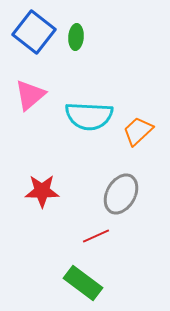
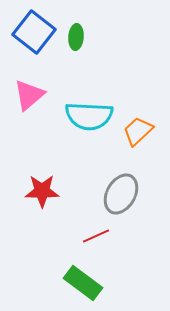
pink triangle: moved 1 px left
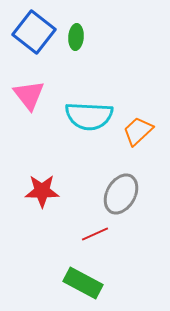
pink triangle: rotated 28 degrees counterclockwise
red line: moved 1 px left, 2 px up
green rectangle: rotated 9 degrees counterclockwise
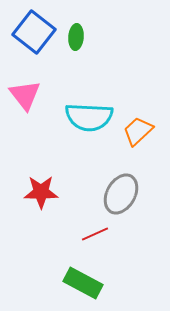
pink triangle: moved 4 px left
cyan semicircle: moved 1 px down
red star: moved 1 px left, 1 px down
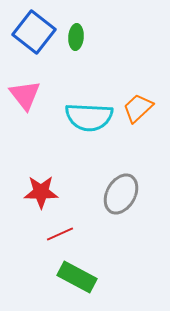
orange trapezoid: moved 23 px up
red line: moved 35 px left
green rectangle: moved 6 px left, 6 px up
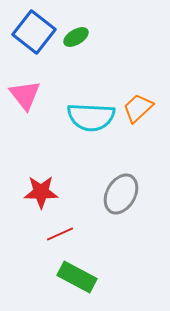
green ellipse: rotated 55 degrees clockwise
cyan semicircle: moved 2 px right
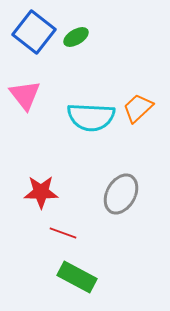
red line: moved 3 px right, 1 px up; rotated 44 degrees clockwise
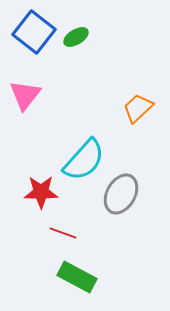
pink triangle: rotated 16 degrees clockwise
cyan semicircle: moved 7 px left, 43 px down; rotated 51 degrees counterclockwise
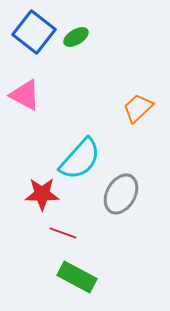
pink triangle: rotated 40 degrees counterclockwise
cyan semicircle: moved 4 px left, 1 px up
red star: moved 1 px right, 2 px down
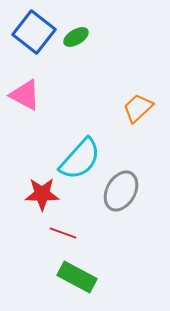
gray ellipse: moved 3 px up
